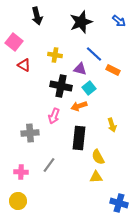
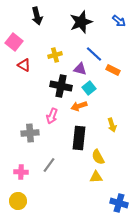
yellow cross: rotated 24 degrees counterclockwise
pink arrow: moved 2 px left
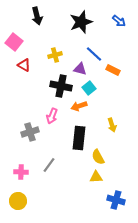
gray cross: moved 1 px up; rotated 12 degrees counterclockwise
blue cross: moved 3 px left, 3 px up
